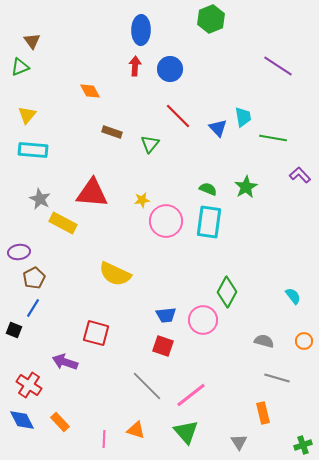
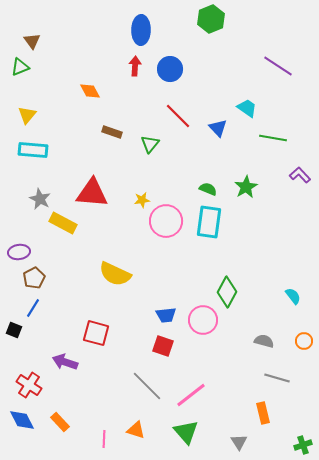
cyan trapezoid at (243, 117): moved 4 px right, 9 px up; rotated 45 degrees counterclockwise
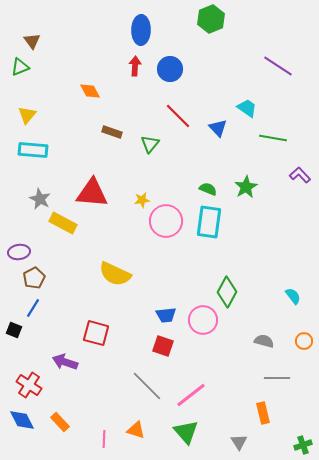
gray line at (277, 378): rotated 15 degrees counterclockwise
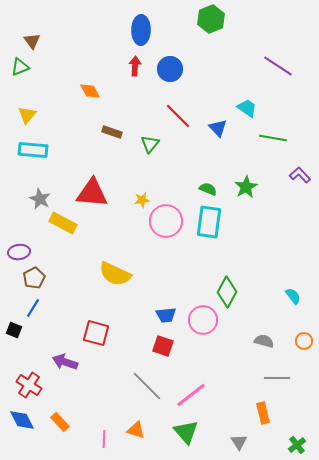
green cross at (303, 445): moved 6 px left; rotated 18 degrees counterclockwise
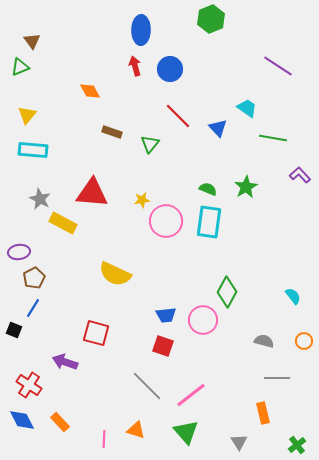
red arrow at (135, 66): rotated 18 degrees counterclockwise
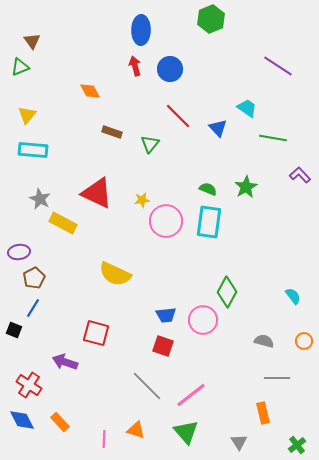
red triangle at (92, 193): moved 5 px right; rotated 20 degrees clockwise
